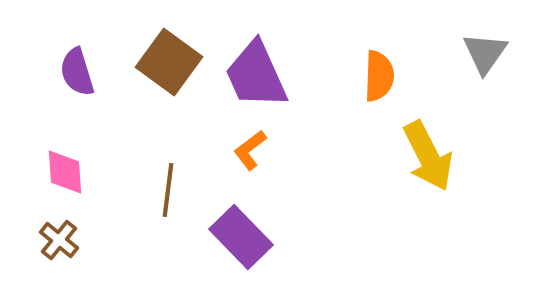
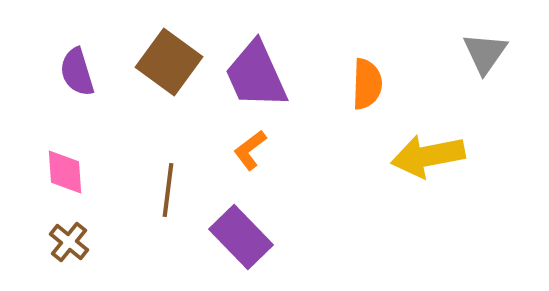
orange semicircle: moved 12 px left, 8 px down
yellow arrow: rotated 106 degrees clockwise
brown cross: moved 10 px right, 2 px down
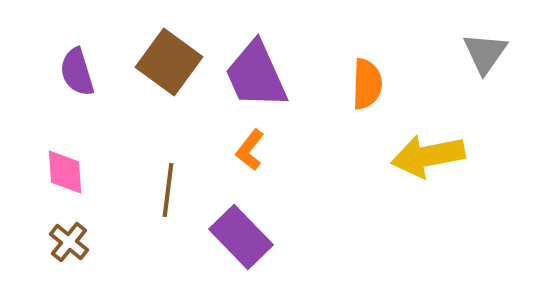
orange L-shape: rotated 15 degrees counterclockwise
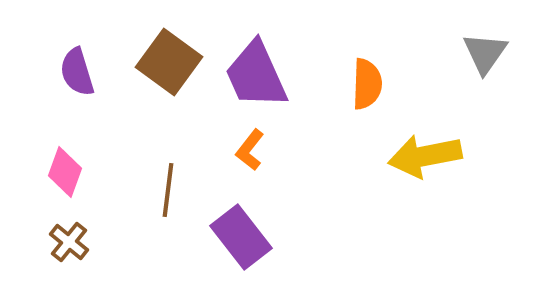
yellow arrow: moved 3 px left
pink diamond: rotated 24 degrees clockwise
purple rectangle: rotated 6 degrees clockwise
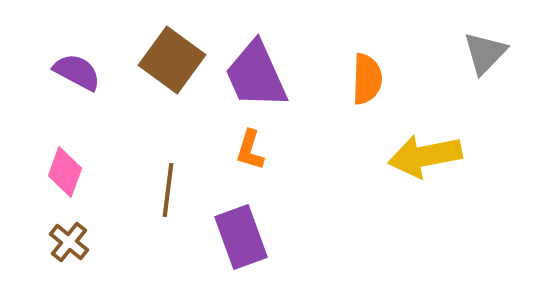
gray triangle: rotated 9 degrees clockwise
brown square: moved 3 px right, 2 px up
purple semicircle: rotated 135 degrees clockwise
orange semicircle: moved 5 px up
orange L-shape: rotated 21 degrees counterclockwise
purple rectangle: rotated 18 degrees clockwise
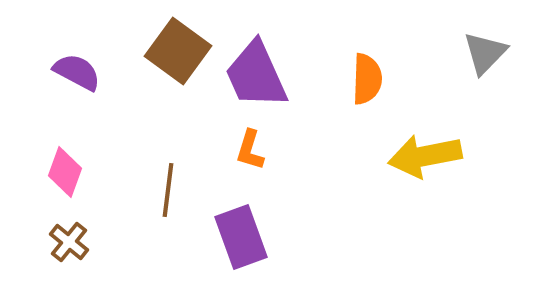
brown square: moved 6 px right, 9 px up
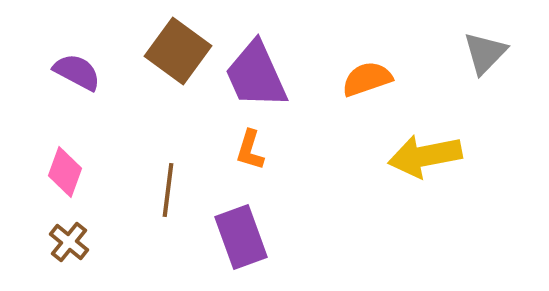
orange semicircle: rotated 111 degrees counterclockwise
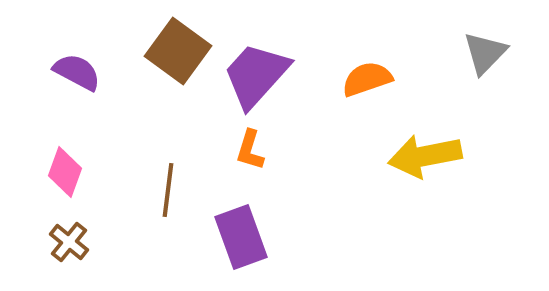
purple trapezoid: rotated 66 degrees clockwise
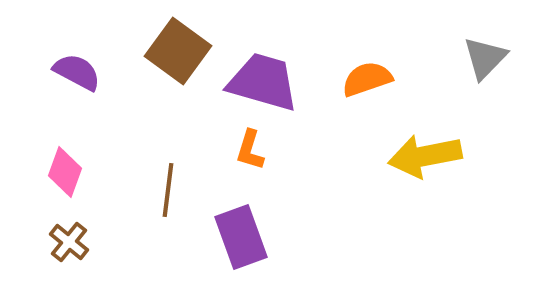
gray triangle: moved 5 px down
purple trapezoid: moved 7 px right, 7 px down; rotated 64 degrees clockwise
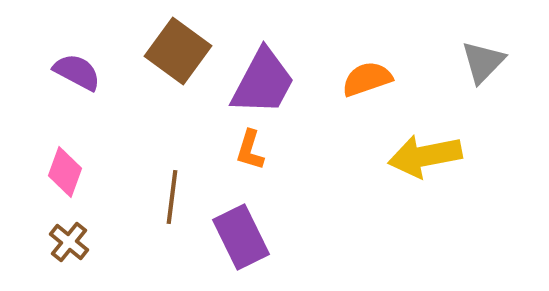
gray triangle: moved 2 px left, 4 px down
purple trapezoid: rotated 102 degrees clockwise
brown line: moved 4 px right, 7 px down
purple rectangle: rotated 6 degrees counterclockwise
